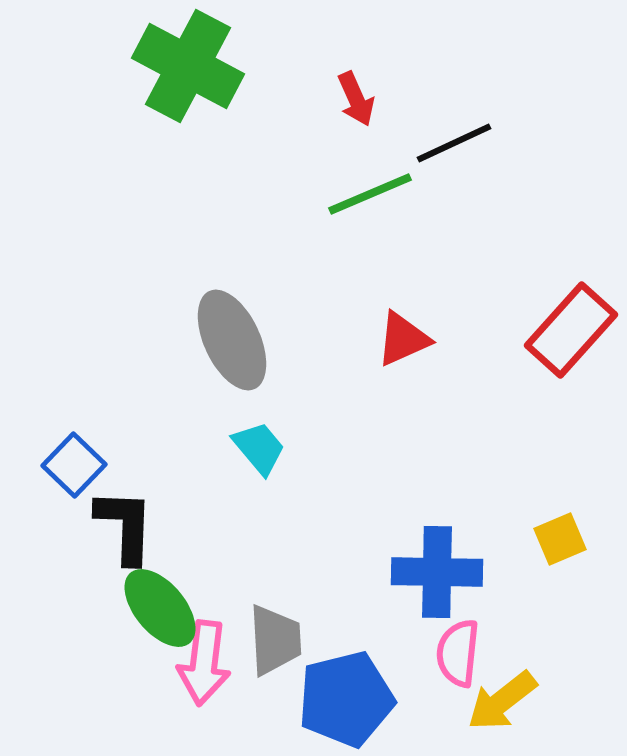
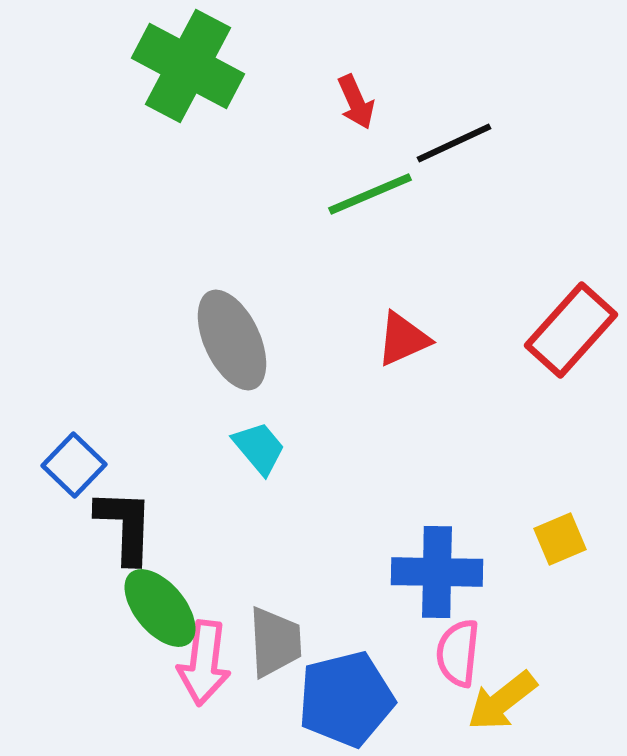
red arrow: moved 3 px down
gray trapezoid: moved 2 px down
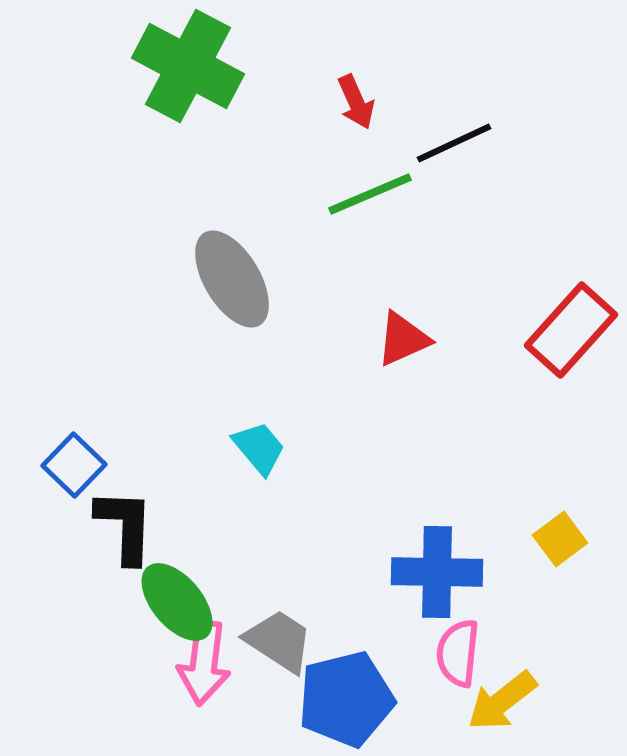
gray ellipse: moved 61 px up; rotated 6 degrees counterclockwise
yellow square: rotated 14 degrees counterclockwise
green ellipse: moved 17 px right, 6 px up
gray trapezoid: moved 4 px right, 1 px up; rotated 54 degrees counterclockwise
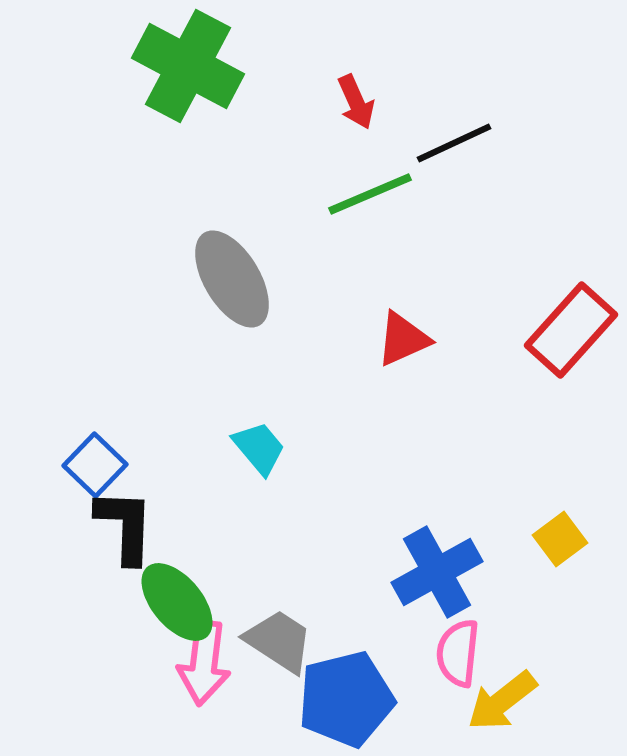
blue square: moved 21 px right
blue cross: rotated 30 degrees counterclockwise
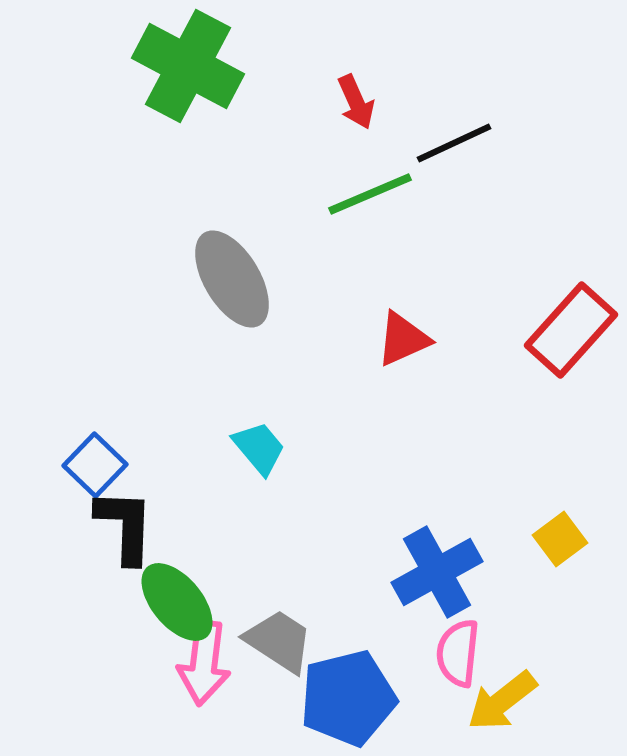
blue pentagon: moved 2 px right, 1 px up
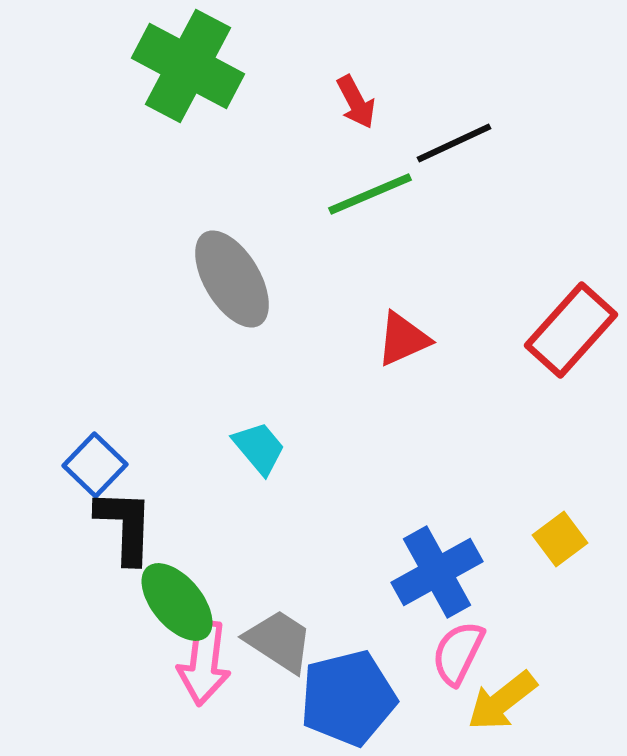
red arrow: rotated 4 degrees counterclockwise
pink semicircle: rotated 20 degrees clockwise
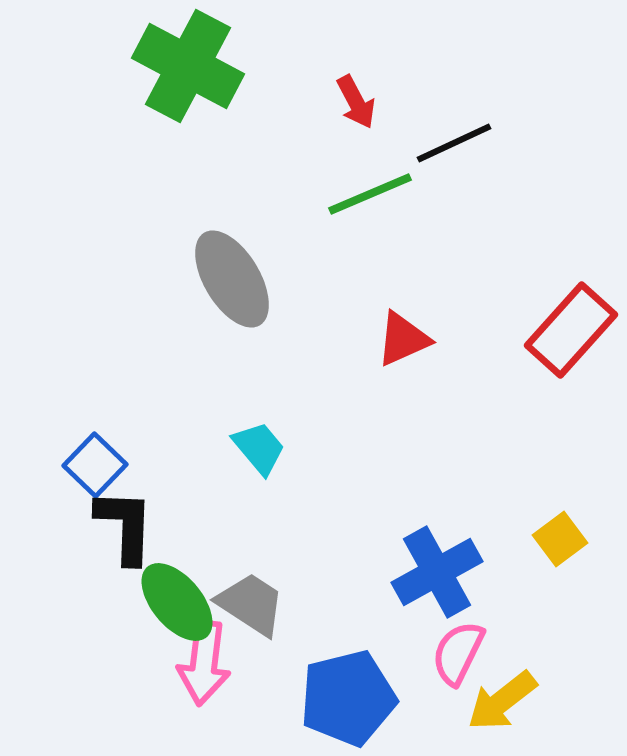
gray trapezoid: moved 28 px left, 37 px up
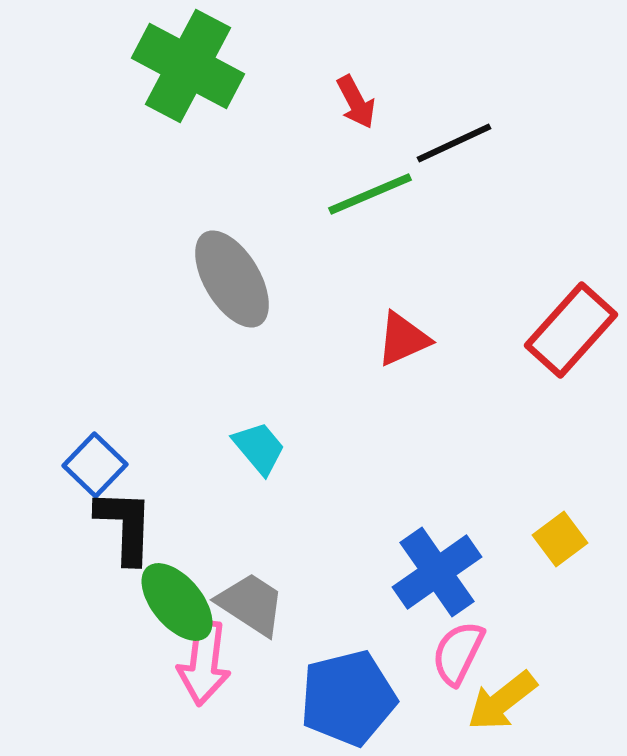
blue cross: rotated 6 degrees counterclockwise
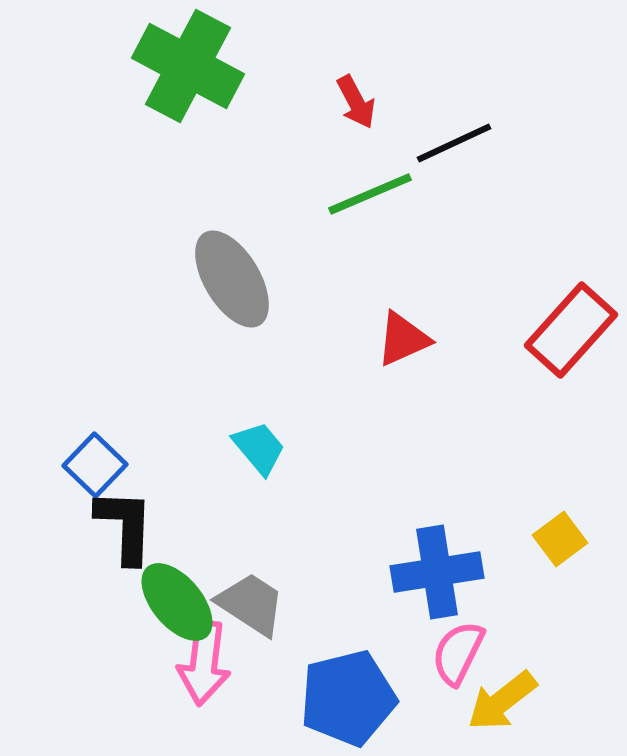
blue cross: rotated 26 degrees clockwise
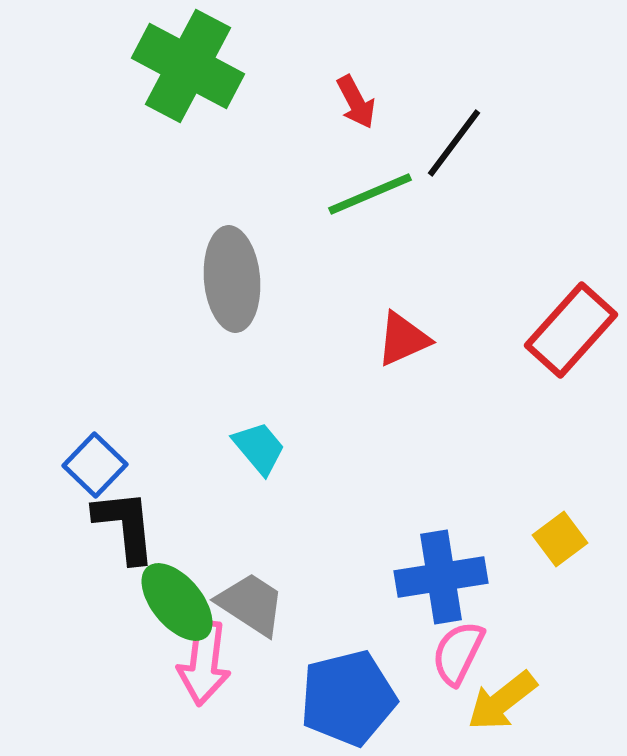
black line: rotated 28 degrees counterclockwise
gray ellipse: rotated 26 degrees clockwise
black L-shape: rotated 8 degrees counterclockwise
blue cross: moved 4 px right, 5 px down
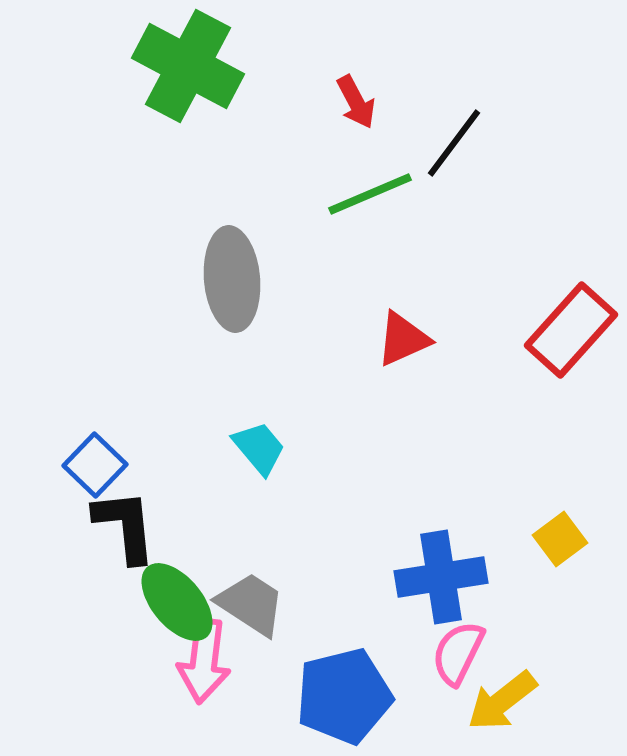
pink arrow: moved 2 px up
blue pentagon: moved 4 px left, 2 px up
